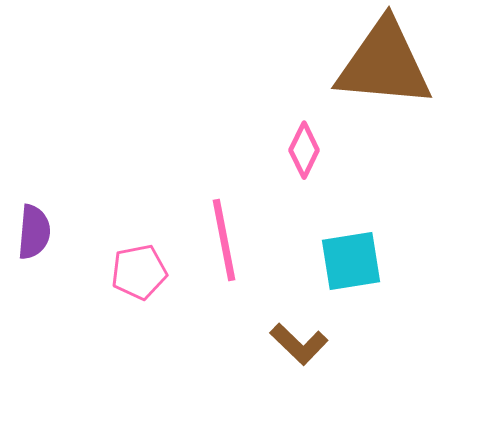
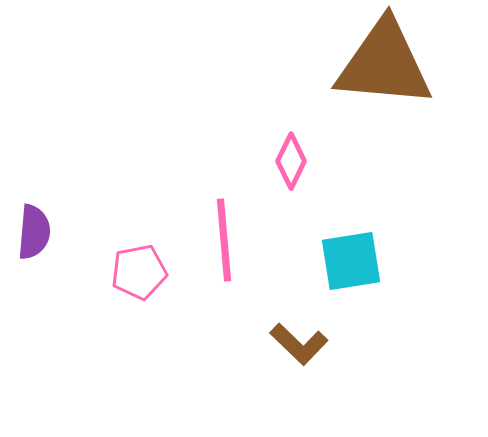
pink diamond: moved 13 px left, 11 px down
pink line: rotated 6 degrees clockwise
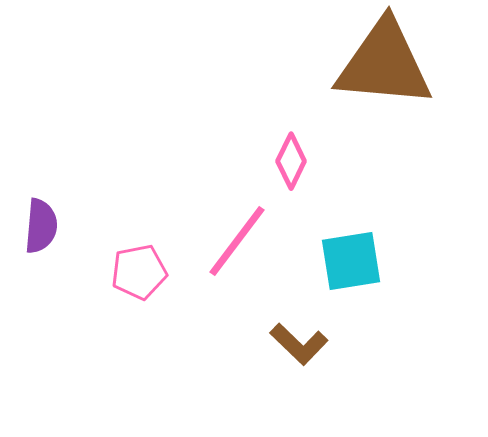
purple semicircle: moved 7 px right, 6 px up
pink line: moved 13 px right, 1 px down; rotated 42 degrees clockwise
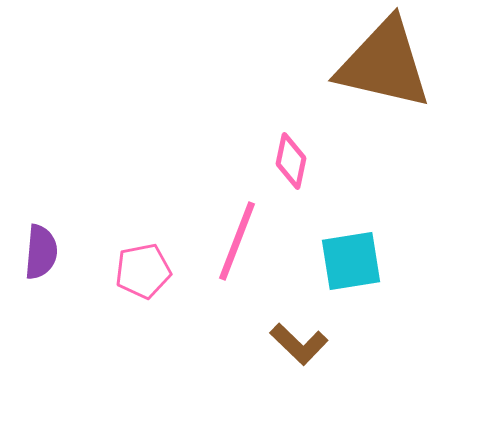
brown triangle: rotated 8 degrees clockwise
pink diamond: rotated 14 degrees counterclockwise
purple semicircle: moved 26 px down
pink line: rotated 16 degrees counterclockwise
pink pentagon: moved 4 px right, 1 px up
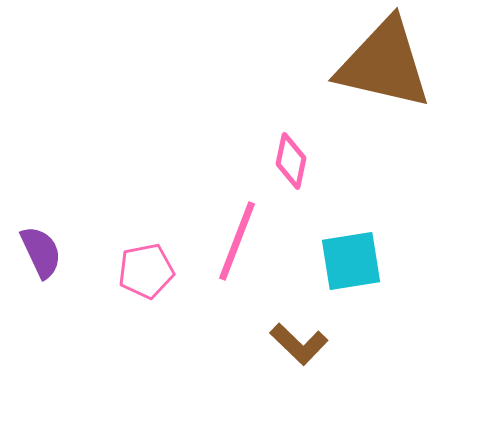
purple semicircle: rotated 30 degrees counterclockwise
pink pentagon: moved 3 px right
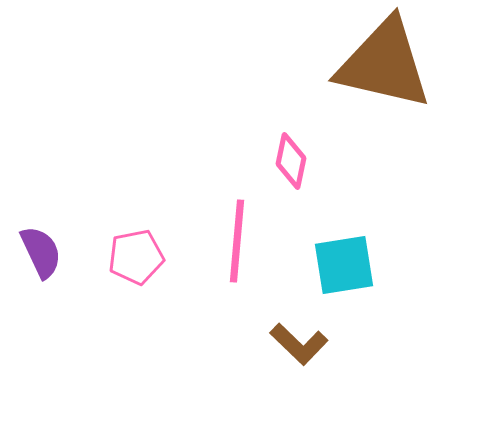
pink line: rotated 16 degrees counterclockwise
cyan square: moved 7 px left, 4 px down
pink pentagon: moved 10 px left, 14 px up
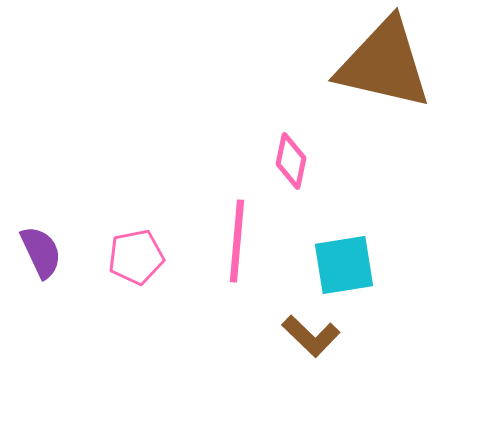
brown L-shape: moved 12 px right, 8 px up
